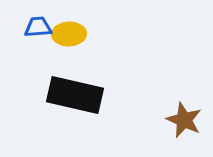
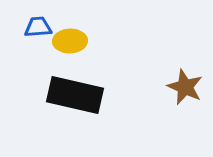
yellow ellipse: moved 1 px right, 7 px down
brown star: moved 1 px right, 33 px up
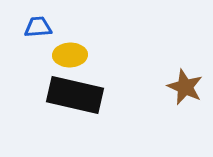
yellow ellipse: moved 14 px down
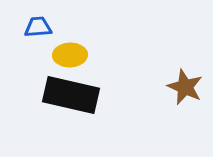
black rectangle: moved 4 px left
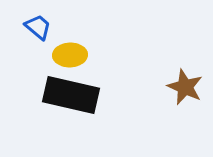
blue trapezoid: rotated 44 degrees clockwise
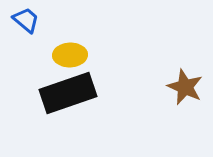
blue trapezoid: moved 12 px left, 7 px up
black rectangle: moved 3 px left, 2 px up; rotated 32 degrees counterclockwise
